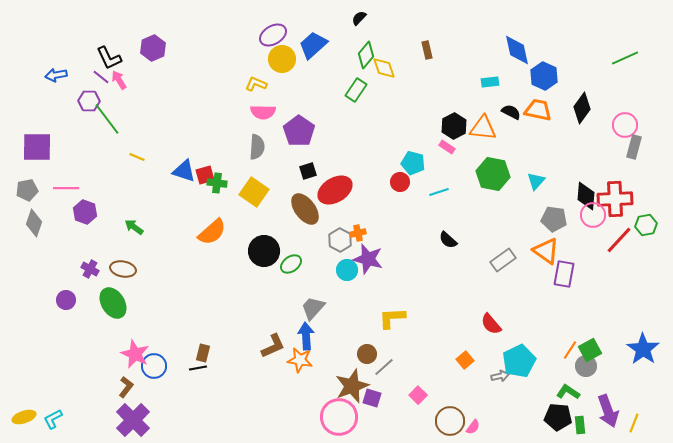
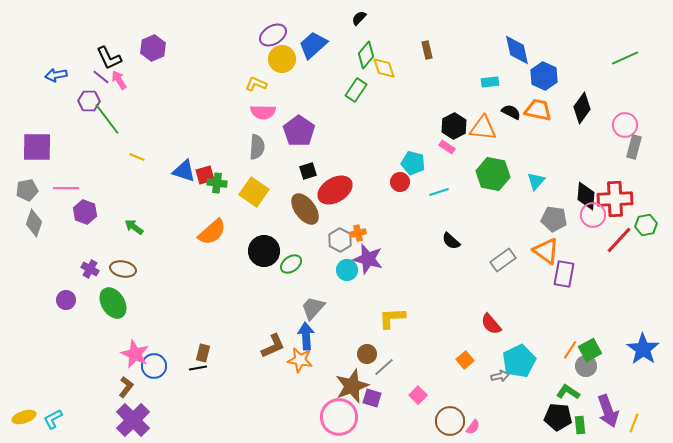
black semicircle at (448, 240): moved 3 px right, 1 px down
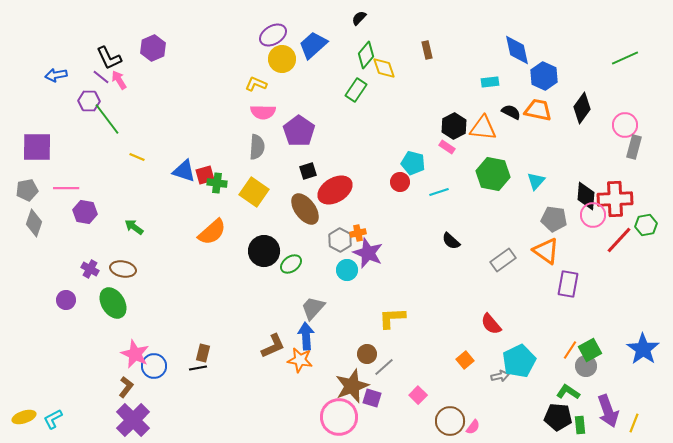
purple hexagon at (85, 212): rotated 10 degrees counterclockwise
purple star at (368, 259): moved 6 px up; rotated 8 degrees clockwise
purple rectangle at (564, 274): moved 4 px right, 10 px down
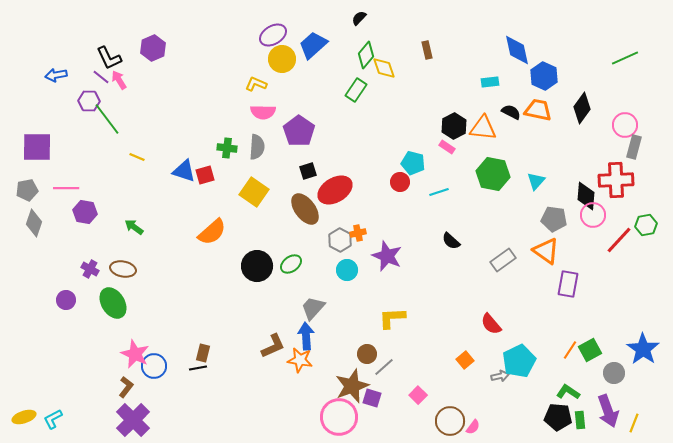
green cross at (217, 183): moved 10 px right, 35 px up
red cross at (615, 199): moved 1 px right, 19 px up
black circle at (264, 251): moved 7 px left, 15 px down
purple star at (368, 253): moved 19 px right, 3 px down
gray circle at (586, 366): moved 28 px right, 7 px down
green rectangle at (580, 425): moved 5 px up
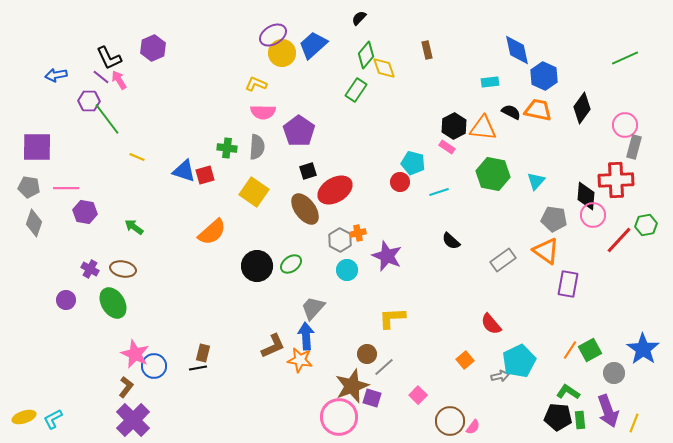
yellow circle at (282, 59): moved 6 px up
gray pentagon at (27, 190): moved 2 px right, 3 px up; rotated 20 degrees clockwise
